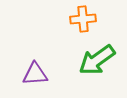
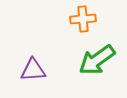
purple triangle: moved 2 px left, 4 px up
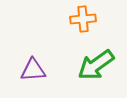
green arrow: moved 1 px left, 5 px down
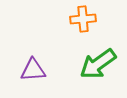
green arrow: moved 2 px right, 1 px up
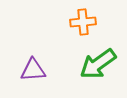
orange cross: moved 3 px down
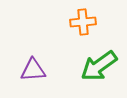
green arrow: moved 1 px right, 2 px down
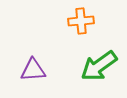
orange cross: moved 2 px left, 1 px up
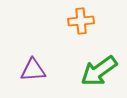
green arrow: moved 5 px down
